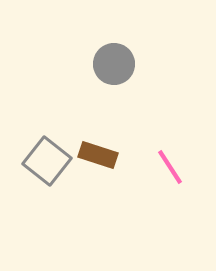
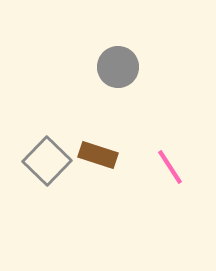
gray circle: moved 4 px right, 3 px down
gray square: rotated 6 degrees clockwise
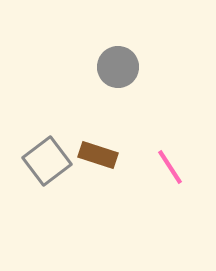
gray square: rotated 9 degrees clockwise
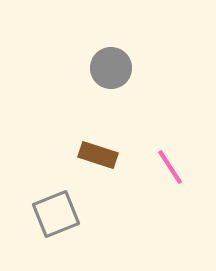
gray circle: moved 7 px left, 1 px down
gray square: moved 9 px right, 53 px down; rotated 15 degrees clockwise
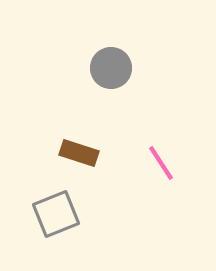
brown rectangle: moved 19 px left, 2 px up
pink line: moved 9 px left, 4 px up
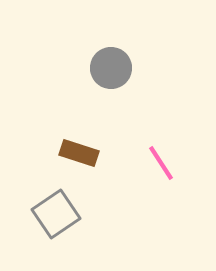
gray square: rotated 12 degrees counterclockwise
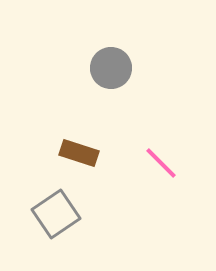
pink line: rotated 12 degrees counterclockwise
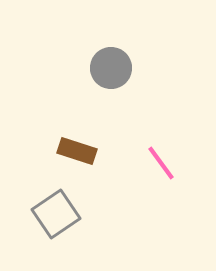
brown rectangle: moved 2 px left, 2 px up
pink line: rotated 9 degrees clockwise
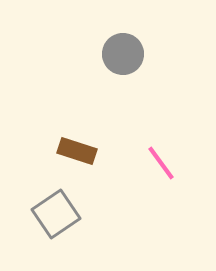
gray circle: moved 12 px right, 14 px up
